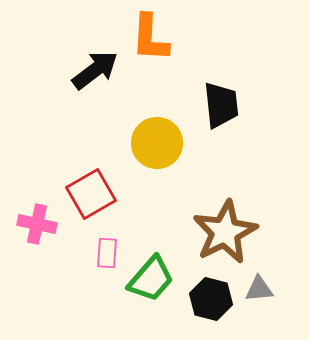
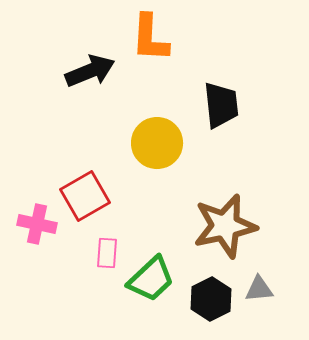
black arrow: moved 5 px left, 1 px down; rotated 15 degrees clockwise
red square: moved 6 px left, 2 px down
brown star: moved 6 px up; rotated 14 degrees clockwise
green trapezoid: rotated 6 degrees clockwise
black hexagon: rotated 18 degrees clockwise
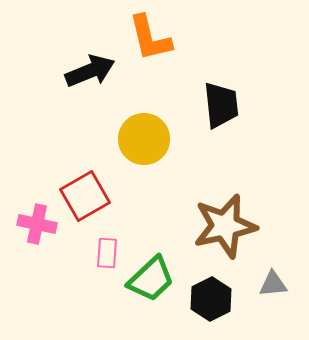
orange L-shape: rotated 16 degrees counterclockwise
yellow circle: moved 13 px left, 4 px up
gray triangle: moved 14 px right, 5 px up
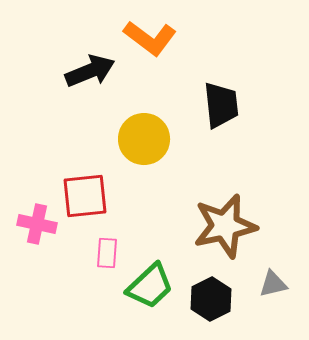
orange L-shape: rotated 40 degrees counterclockwise
red square: rotated 24 degrees clockwise
green trapezoid: moved 1 px left, 7 px down
gray triangle: rotated 8 degrees counterclockwise
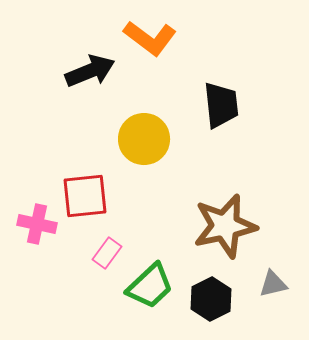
pink rectangle: rotated 32 degrees clockwise
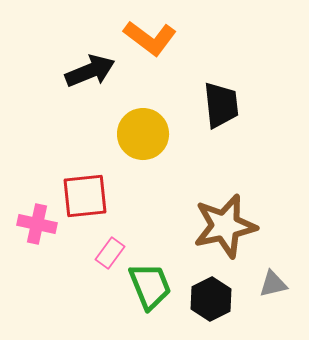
yellow circle: moved 1 px left, 5 px up
pink rectangle: moved 3 px right
green trapezoid: rotated 69 degrees counterclockwise
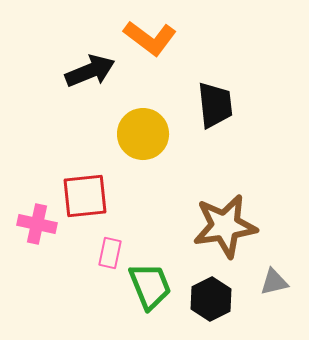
black trapezoid: moved 6 px left
brown star: rotated 4 degrees clockwise
pink rectangle: rotated 24 degrees counterclockwise
gray triangle: moved 1 px right, 2 px up
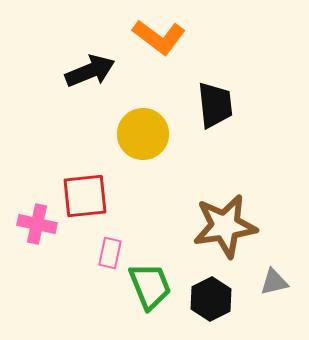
orange L-shape: moved 9 px right, 1 px up
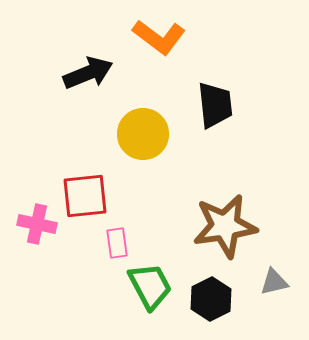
black arrow: moved 2 px left, 2 px down
pink rectangle: moved 7 px right, 10 px up; rotated 20 degrees counterclockwise
green trapezoid: rotated 6 degrees counterclockwise
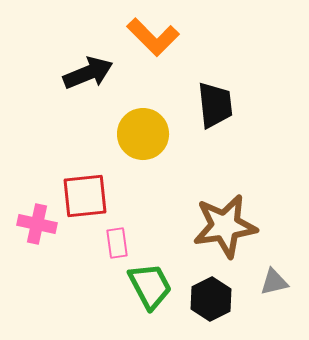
orange L-shape: moved 6 px left; rotated 8 degrees clockwise
